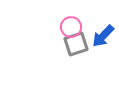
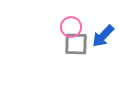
gray square: rotated 20 degrees clockwise
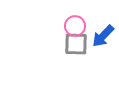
pink circle: moved 4 px right, 1 px up
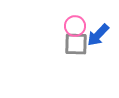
blue arrow: moved 5 px left, 1 px up
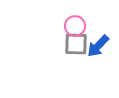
blue arrow: moved 11 px down
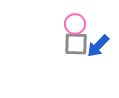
pink circle: moved 2 px up
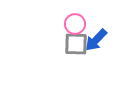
blue arrow: moved 2 px left, 6 px up
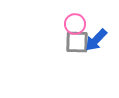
gray square: moved 1 px right, 2 px up
